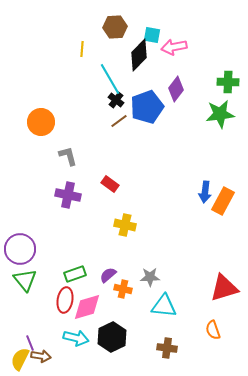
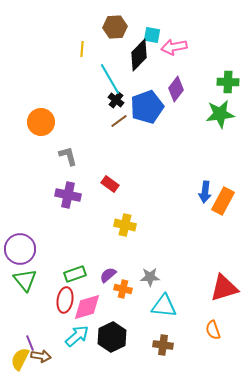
cyan arrow: moved 1 px right, 2 px up; rotated 55 degrees counterclockwise
brown cross: moved 4 px left, 3 px up
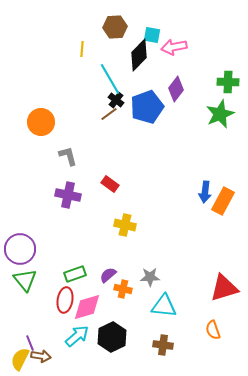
green star: rotated 16 degrees counterclockwise
brown line: moved 10 px left, 7 px up
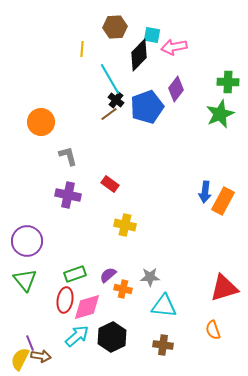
purple circle: moved 7 px right, 8 px up
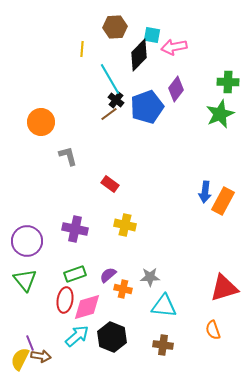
purple cross: moved 7 px right, 34 px down
black hexagon: rotated 12 degrees counterclockwise
